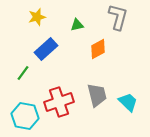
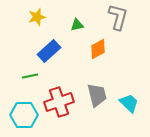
blue rectangle: moved 3 px right, 2 px down
green line: moved 7 px right, 3 px down; rotated 42 degrees clockwise
cyan trapezoid: moved 1 px right, 1 px down
cyan hexagon: moved 1 px left, 1 px up; rotated 12 degrees counterclockwise
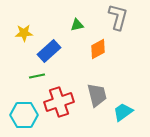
yellow star: moved 13 px left, 16 px down; rotated 12 degrees clockwise
green line: moved 7 px right
cyan trapezoid: moved 6 px left, 9 px down; rotated 80 degrees counterclockwise
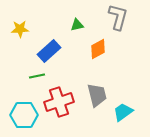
yellow star: moved 4 px left, 4 px up
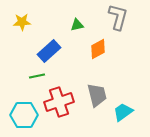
yellow star: moved 2 px right, 7 px up
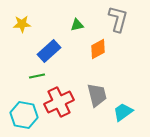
gray L-shape: moved 2 px down
yellow star: moved 2 px down
red cross: rotated 8 degrees counterclockwise
cyan hexagon: rotated 12 degrees clockwise
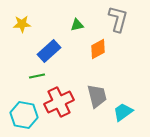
gray trapezoid: moved 1 px down
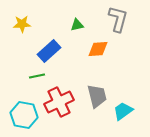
orange diamond: rotated 25 degrees clockwise
cyan trapezoid: moved 1 px up
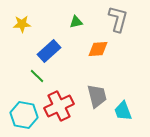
green triangle: moved 1 px left, 3 px up
green line: rotated 56 degrees clockwise
red cross: moved 4 px down
cyan trapezoid: rotated 75 degrees counterclockwise
